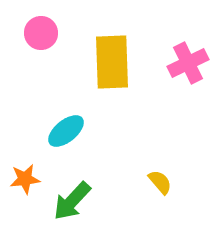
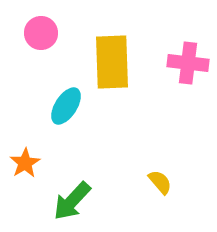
pink cross: rotated 33 degrees clockwise
cyan ellipse: moved 25 px up; rotated 18 degrees counterclockwise
orange star: moved 16 px up; rotated 24 degrees counterclockwise
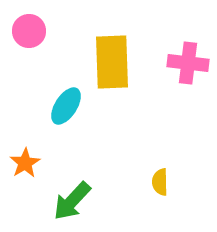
pink circle: moved 12 px left, 2 px up
yellow semicircle: rotated 140 degrees counterclockwise
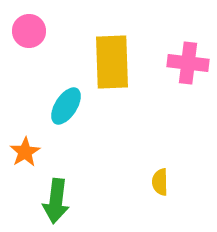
orange star: moved 11 px up
green arrow: moved 16 px left; rotated 36 degrees counterclockwise
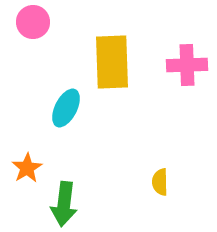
pink circle: moved 4 px right, 9 px up
pink cross: moved 1 px left, 2 px down; rotated 9 degrees counterclockwise
cyan ellipse: moved 2 px down; rotated 6 degrees counterclockwise
orange star: moved 2 px right, 16 px down
green arrow: moved 8 px right, 3 px down
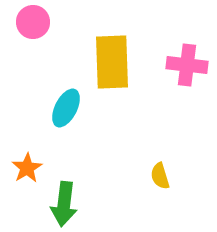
pink cross: rotated 9 degrees clockwise
yellow semicircle: moved 6 px up; rotated 16 degrees counterclockwise
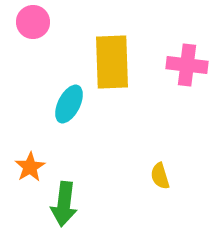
cyan ellipse: moved 3 px right, 4 px up
orange star: moved 3 px right, 1 px up
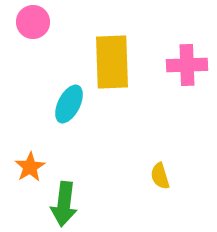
pink cross: rotated 9 degrees counterclockwise
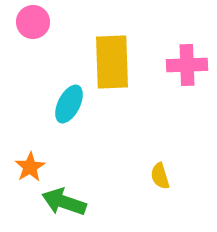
green arrow: moved 2 px up; rotated 102 degrees clockwise
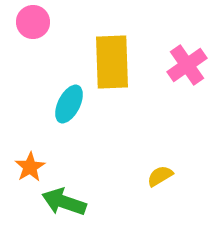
pink cross: rotated 33 degrees counterclockwise
yellow semicircle: rotated 76 degrees clockwise
